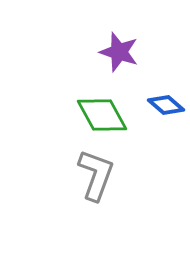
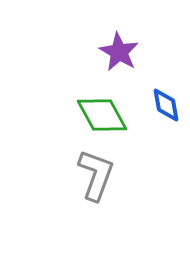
purple star: rotated 12 degrees clockwise
blue diamond: rotated 39 degrees clockwise
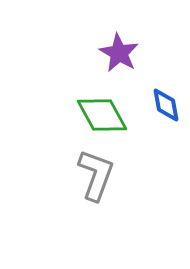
purple star: moved 1 px down
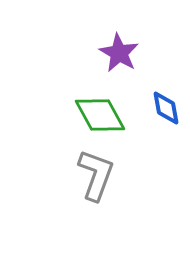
blue diamond: moved 3 px down
green diamond: moved 2 px left
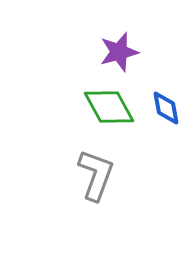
purple star: moved 1 px up; rotated 27 degrees clockwise
green diamond: moved 9 px right, 8 px up
